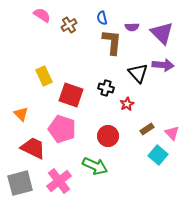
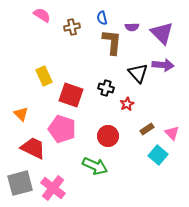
brown cross: moved 3 px right, 2 px down; rotated 21 degrees clockwise
pink cross: moved 6 px left, 7 px down; rotated 15 degrees counterclockwise
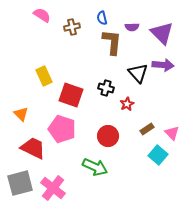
green arrow: moved 1 px down
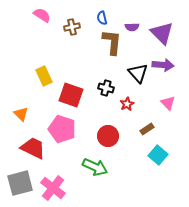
pink triangle: moved 4 px left, 30 px up
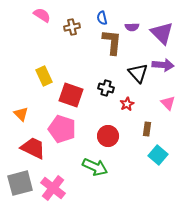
brown rectangle: rotated 48 degrees counterclockwise
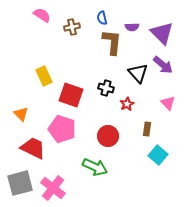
purple arrow: rotated 35 degrees clockwise
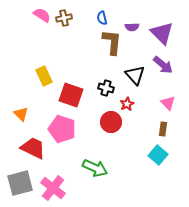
brown cross: moved 8 px left, 9 px up
black triangle: moved 3 px left, 2 px down
brown rectangle: moved 16 px right
red circle: moved 3 px right, 14 px up
green arrow: moved 1 px down
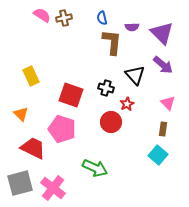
yellow rectangle: moved 13 px left
